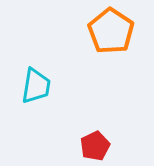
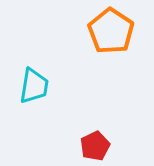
cyan trapezoid: moved 2 px left
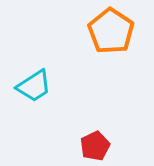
cyan trapezoid: rotated 48 degrees clockwise
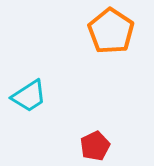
cyan trapezoid: moved 5 px left, 10 px down
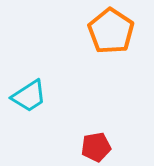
red pentagon: moved 1 px right, 1 px down; rotated 16 degrees clockwise
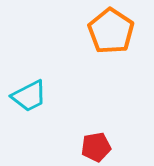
cyan trapezoid: rotated 6 degrees clockwise
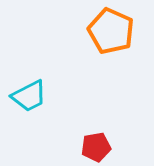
orange pentagon: rotated 9 degrees counterclockwise
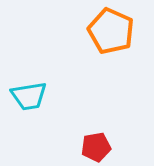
cyan trapezoid: rotated 18 degrees clockwise
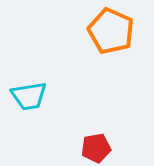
red pentagon: moved 1 px down
